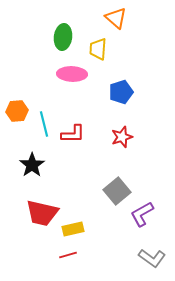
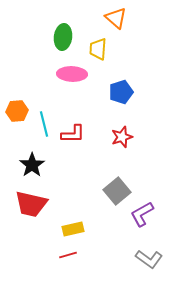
red trapezoid: moved 11 px left, 9 px up
gray L-shape: moved 3 px left, 1 px down
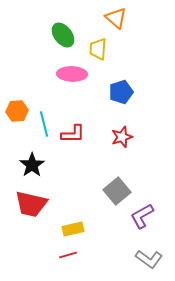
green ellipse: moved 2 px up; rotated 45 degrees counterclockwise
purple L-shape: moved 2 px down
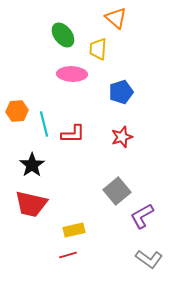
yellow rectangle: moved 1 px right, 1 px down
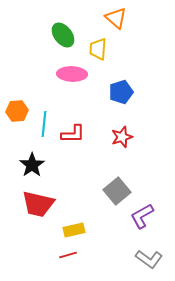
cyan line: rotated 20 degrees clockwise
red trapezoid: moved 7 px right
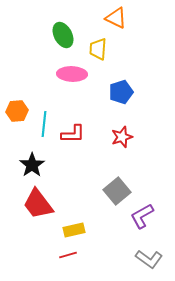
orange triangle: rotated 15 degrees counterclockwise
green ellipse: rotated 10 degrees clockwise
red trapezoid: rotated 40 degrees clockwise
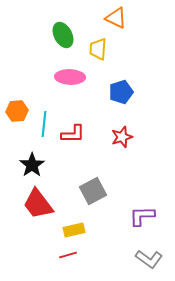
pink ellipse: moved 2 px left, 3 px down
gray square: moved 24 px left; rotated 12 degrees clockwise
purple L-shape: rotated 28 degrees clockwise
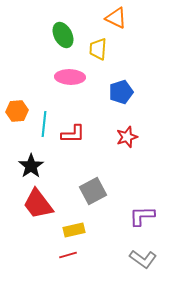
red star: moved 5 px right
black star: moved 1 px left, 1 px down
gray L-shape: moved 6 px left
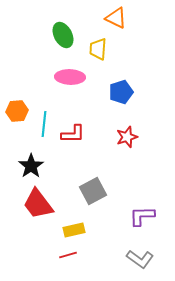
gray L-shape: moved 3 px left
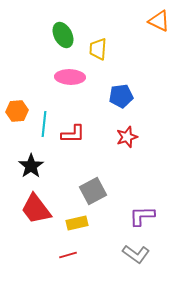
orange triangle: moved 43 px right, 3 px down
blue pentagon: moved 4 px down; rotated 10 degrees clockwise
red trapezoid: moved 2 px left, 5 px down
yellow rectangle: moved 3 px right, 7 px up
gray L-shape: moved 4 px left, 5 px up
